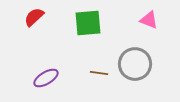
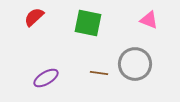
green square: rotated 16 degrees clockwise
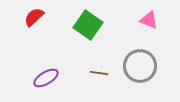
green square: moved 2 px down; rotated 24 degrees clockwise
gray circle: moved 5 px right, 2 px down
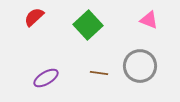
green square: rotated 12 degrees clockwise
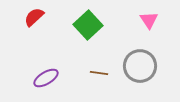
pink triangle: rotated 36 degrees clockwise
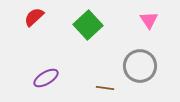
brown line: moved 6 px right, 15 px down
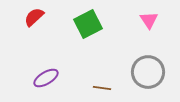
green square: moved 1 px up; rotated 16 degrees clockwise
gray circle: moved 8 px right, 6 px down
brown line: moved 3 px left
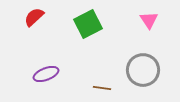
gray circle: moved 5 px left, 2 px up
purple ellipse: moved 4 px up; rotated 10 degrees clockwise
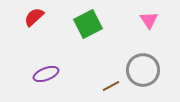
brown line: moved 9 px right, 2 px up; rotated 36 degrees counterclockwise
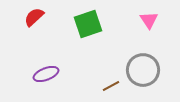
green square: rotated 8 degrees clockwise
